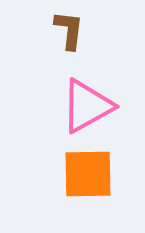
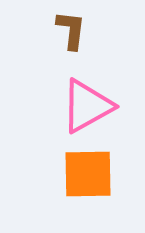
brown L-shape: moved 2 px right
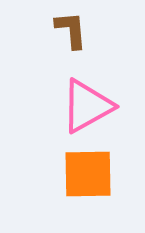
brown L-shape: rotated 12 degrees counterclockwise
